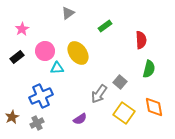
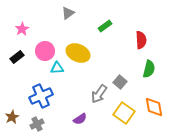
yellow ellipse: rotated 30 degrees counterclockwise
gray cross: moved 1 px down
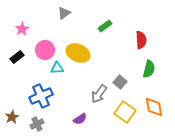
gray triangle: moved 4 px left
pink circle: moved 1 px up
yellow square: moved 1 px right, 1 px up
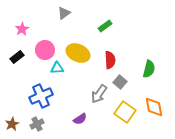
red semicircle: moved 31 px left, 20 px down
brown star: moved 7 px down
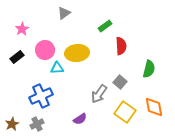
yellow ellipse: moved 1 px left; rotated 30 degrees counterclockwise
red semicircle: moved 11 px right, 14 px up
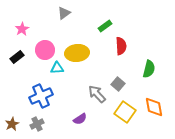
gray square: moved 2 px left, 2 px down
gray arrow: moved 2 px left; rotated 102 degrees clockwise
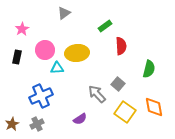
black rectangle: rotated 40 degrees counterclockwise
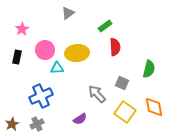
gray triangle: moved 4 px right
red semicircle: moved 6 px left, 1 px down
gray square: moved 4 px right, 1 px up; rotated 16 degrees counterclockwise
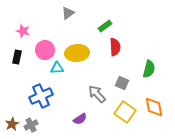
pink star: moved 1 px right, 2 px down; rotated 24 degrees counterclockwise
gray cross: moved 6 px left, 1 px down
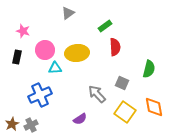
cyan triangle: moved 2 px left
blue cross: moved 1 px left, 1 px up
